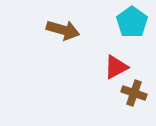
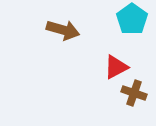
cyan pentagon: moved 3 px up
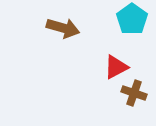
brown arrow: moved 2 px up
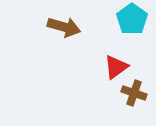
brown arrow: moved 1 px right, 1 px up
red triangle: rotated 8 degrees counterclockwise
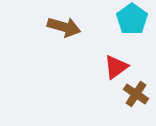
brown cross: moved 2 px right, 1 px down; rotated 15 degrees clockwise
